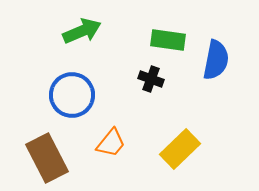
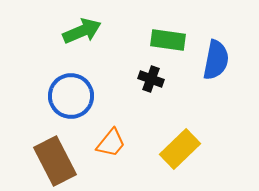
blue circle: moved 1 px left, 1 px down
brown rectangle: moved 8 px right, 3 px down
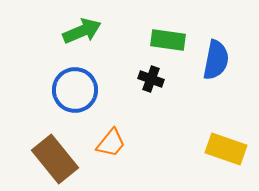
blue circle: moved 4 px right, 6 px up
yellow rectangle: moved 46 px right; rotated 63 degrees clockwise
brown rectangle: moved 2 px up; rotated 12 degrees counterclockwise
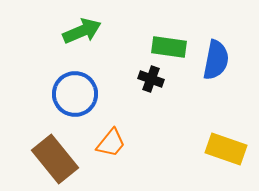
green rectangle: moved 1 px right, 7 px down
blue circle: moved 4 px down
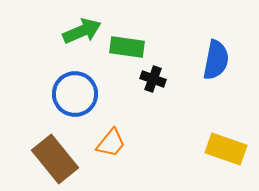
green rectangle: moved 42 px left
black cross: moved 2 px right
